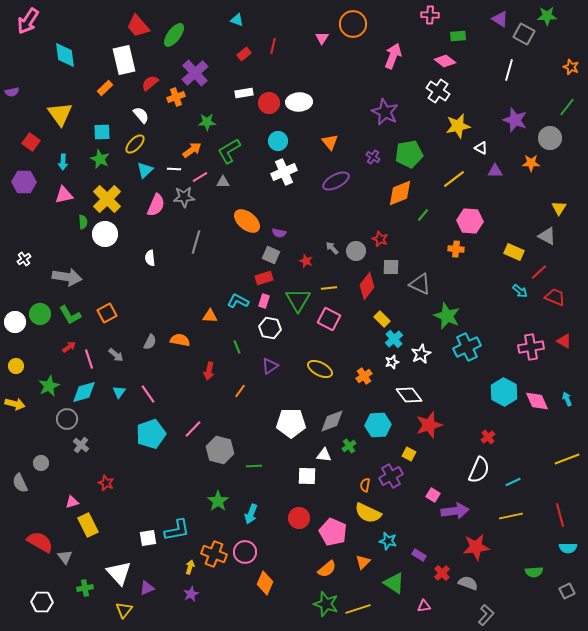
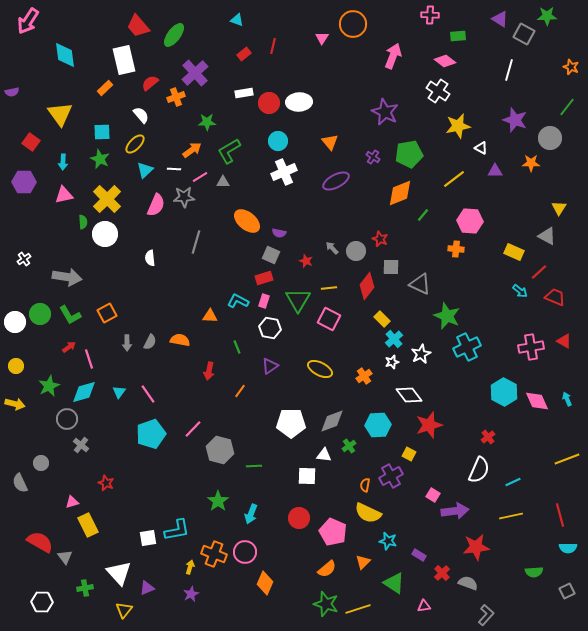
gray arrow at (116, 355): moved 11 px right, 12 px up; rotated 49 degrees clockwise
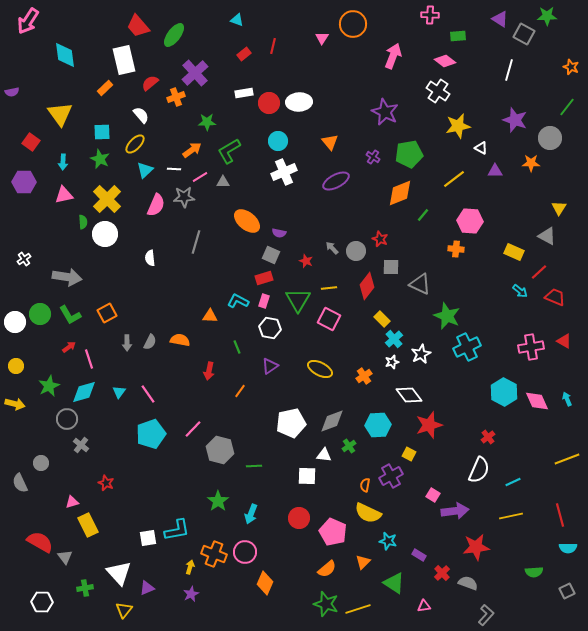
white pentagon at (291, 423): rotated 12 degrees counterclockwise
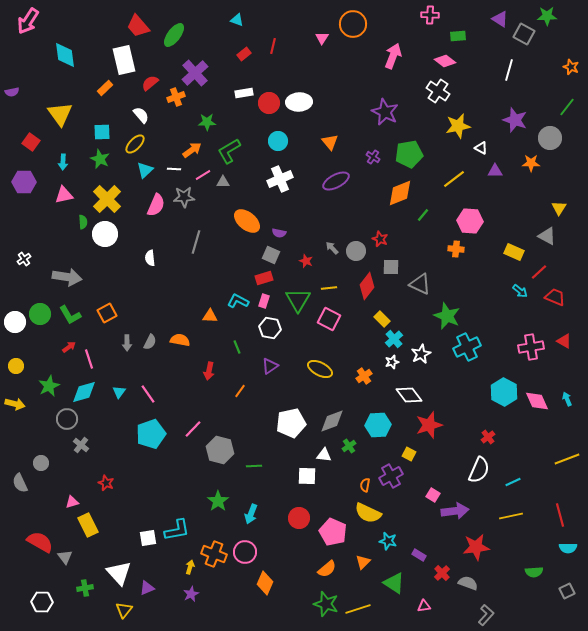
white cross at (284, 172): moved 4 px left, 7 px down
pink line at (200, 177): moved 3 px right, 2 px up
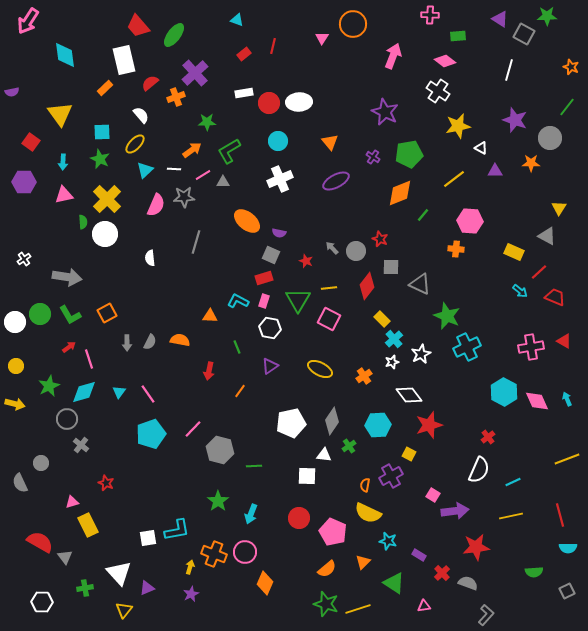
gray diamond at (332, 421): rotated 36 degrees counterclockwise
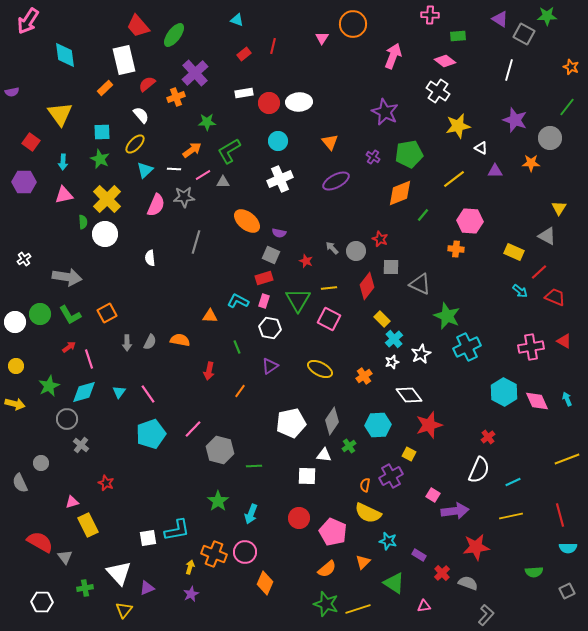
red semicircle at (150, 83): moved 3 px left, 1 px down
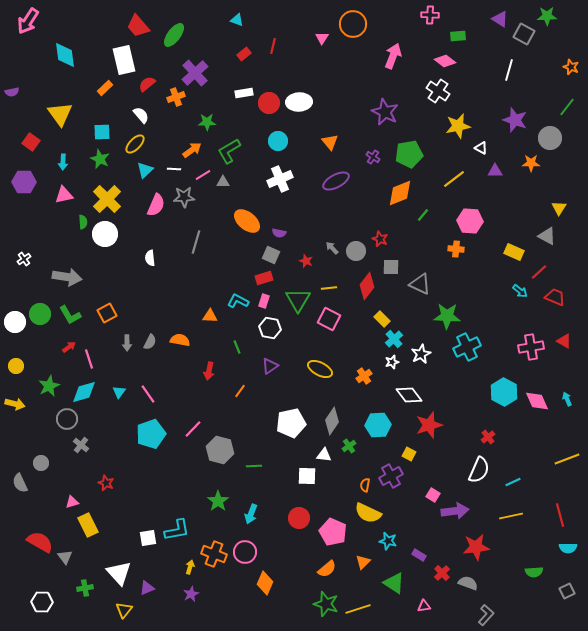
green star at (447, 316): rotated 20 degrees counterclockwise
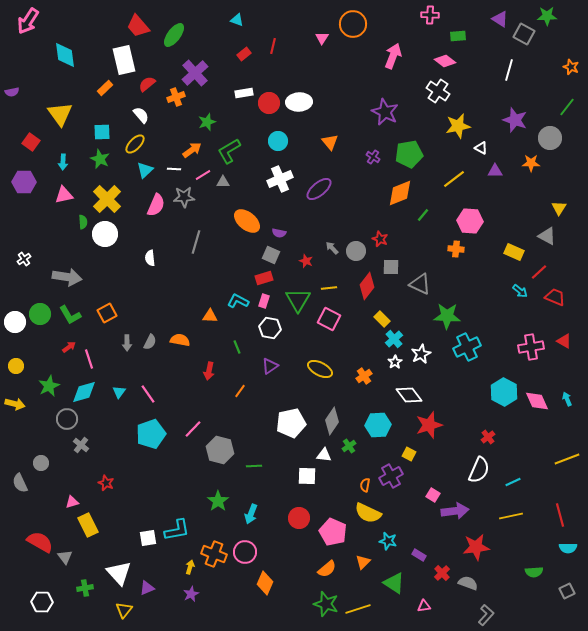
green star at (207, 122): rotated 18 degrees counterclockwise
purple ellipse at (336, 181): moved 17 px left, 8 px down; rotated 12 degrees counterclockwise
white star at (392, 362): moved 3 px right; rotated 16 degrees counterclockwise
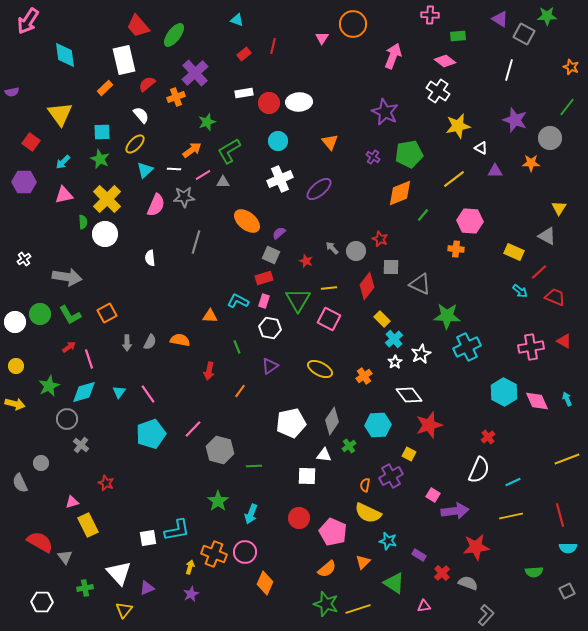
cyan arrow at (63, 162): rotated 42 degrees clockwise
purple semicircle at (279, 233): rotated 128 degrees clockwise
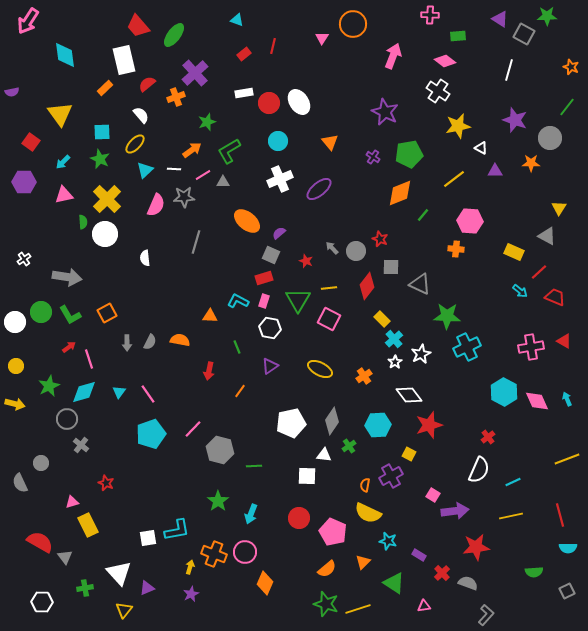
white ellipse at (299, 102): rotated 60 degrees clockwise
white semicircle at (150, 258): moved 5 px left
green circle at (40, 314): moved 1 px right, 2 px up
